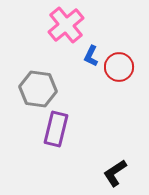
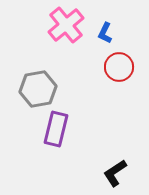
blue L-shape: moved 14 px right, 23 px up
gray hexagon: rotated 18 degrees counterclockwise
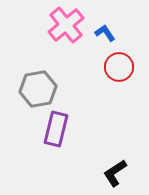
blue L-shape: rotated 120 degrees clockwise
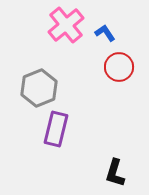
gray hexagon: moved 1 px right, 1 px up; rotated 12 degrees counterclockwise
black L-shape: rotated 40 degrees counterclockwise
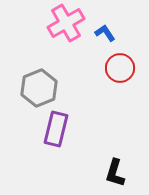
pink cross: moved 2 px up; rotated 9 degrees clockwise
red circle: moved 1 px right, 1 px down
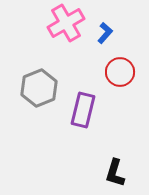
blue L-shape: rotated 75 degrees clockwise
red circle: moved 4 px down
purple rectangle: moved 27 px right, 19 px up
